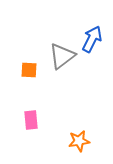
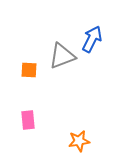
gray triangle: rotated 16 degrees clockwise
pink rectangle: moved 3 px left
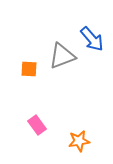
blue arrow: rotated 112 degrees clockwise
orange square: moved 1 px up
pink rectangle: moved 9 px right, 5 px down; rotated 30 degrees counterclockwise
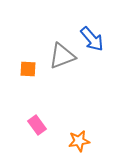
orange square: moved 1 px left
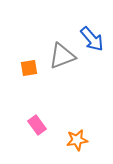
orange square: moved 1 px right, 1 px up; rotated 12 degrees counterclockwise
orange star: moved 2 px left, 1 px up
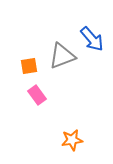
orange square: moved 2 px up
pink rectangle: moved 30 px up
orange star: moved 5 px left
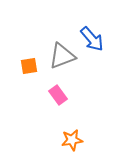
pink rectangle: moved 21 px right
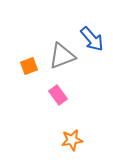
orange square: rotated 12 degrees counterclockwise
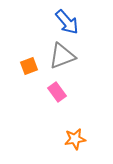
blue arrow: moved 25 px left, 17 px up
pink rectangle: moved 1 px left, 3 px up
orange star: moved 3 px right, 1 px up
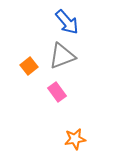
orange square: rotated 18 degrees counterclockwise
